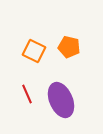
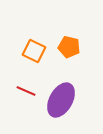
red line: moved 1 px left, 3 px up; rotated 42 degrees counterclockwise
purple ellipse: rotated 52 degrees clockwise
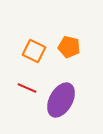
red line: moved 1 px right, 3 px up
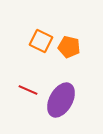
orange square: moved 7 px right, 10 px up
red line: moved 1 px right, 2 px down
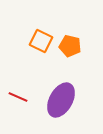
orange pentagon: moved 1 px right, 1 px up
red line: moved 10 px left, 7 px down
